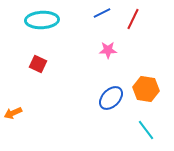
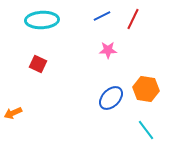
blue line: moved 3 px down
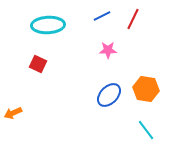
cyan ellipse: moved 6 px right, 5 px down
blue ellipse: moved 2 px left, 3 px up
